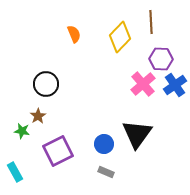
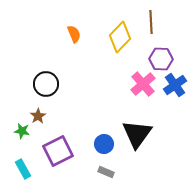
cyan rectangle: moved 8 px right, 3 px up
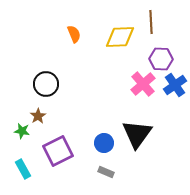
yellow diamond: rotated 44 degrees clockwise
blue circle: moved 1 px up
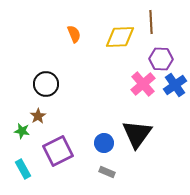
gray rectangle: moved 1 px right
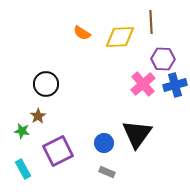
orange semicircle: moved 8 px right, 1 px up; rotated 144 degrees clockwise
purple hexagon: moved 2 px right
blue cross: rotated 20 degrees clockwise
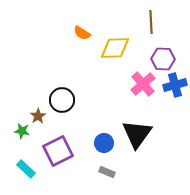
yellow diamond: moved 5 px left, 11 px down
black circle: moved 16 px right, 16 px down
cyan rectangle: moved 3 px right; rotated 18 degrees counterclockwise
